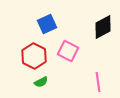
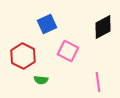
red hexagon: moved 11 px left
green semicircle: moved 2 px up; rotated 32 degrees clockwise
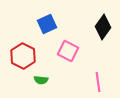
black diamond: rotated 25 degrees counterclockwise
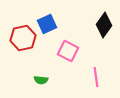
black diamond: moved 1 px right, 2 px up
red hexagon: moved 18 px up; rotated 20 degrees clockwise
pink line: moved 2 px left, 5 px up
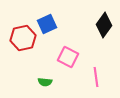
pink square: moved 6 px down
green semicircle: moved 4 px right, 2 px down
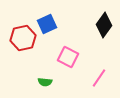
pink line: moved 3 px right, 1 px down; rotated 42 degrees clockwise
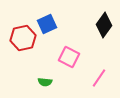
pink square: moved 1 px right
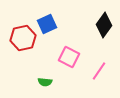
pink line: moved 7 px up
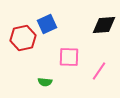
black diamond: rotated 50 degrees clockwise
pink square: rotated 25 degrees counterclockwise
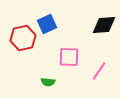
green semicircle: moved 3 px right
